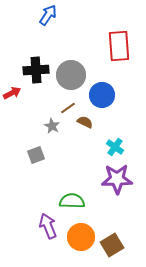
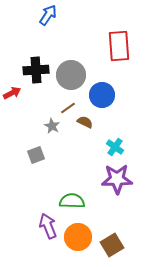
orange circle: moved 3 px left
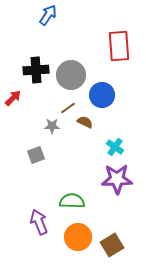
red arrow: moved 1 px right, 5 px down; rotated 18 degrees counterclockwise
gray star: rotated 28 degrees counterclockwise
purple arrow: moved 9 px left, 4 px up
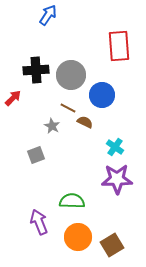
brown line: rotated 63 degrees clockwise
gray star: rotated 28 degrees clockwise
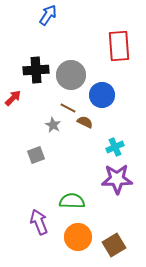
gray star: moved 1 px right, 1 px up
cyan cross: rotated 30 degrees clockwise
brown square: moved 2 px right
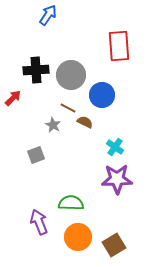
cyan cross: rotated 30 degrees counterclockwise
green semicircle: moved 1 px left, 2 px down
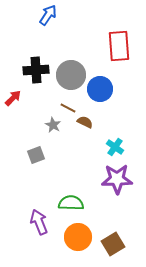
blue circle: moved 2 px left, 6 px up
brown square: moved 1 px left, 1 px up
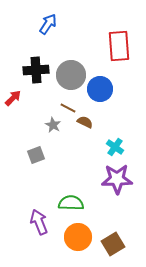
blue arrow: moved 9 px down
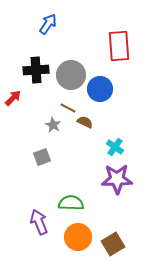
gray square: moved 6 px right, 2 px down
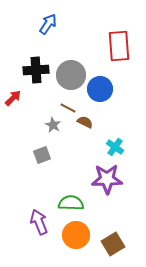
gray square: moved 2 px up
purple star: moved 10 px left
orange circle: moved 2 px left, 2 px up
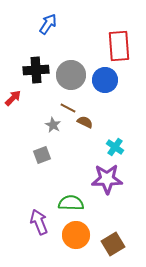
blue circle: moved 5 px right, 9 px up
